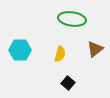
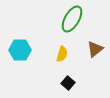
green ellipse: rotated 68 degrees counterclockwise
yellow semicircle: moved 2 px right
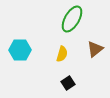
black square: rotated 16 degrees clockwise
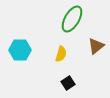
brown triangle: moved 1 px right, 3 px up
yellow semicircle: moved 1 px left
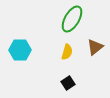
brown triangle: moved 1 px left, 1 px down
yellow semicircle: moved 6 px right, 2 px up
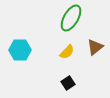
green ellipse: moved 1 px left, 1 px up
yellow semicircle: rotated 28 degrees clockwise
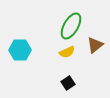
green ellipse: moved 8 px down
brown triangle: moved 2 px up
yellow semicircle: rotated 21 degrees clockwise
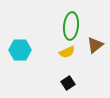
green ellipse: rotated 24 degrees counterclockwise
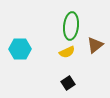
cyan hexagon: moved 1 px up
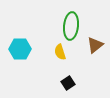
yellow semicircle: moved 7 px left; rotated 98 degrees clockwise
